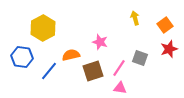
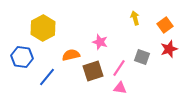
gray square: moved 2 px right, 1 px up
blue line: moved 2 px left, 6 px down
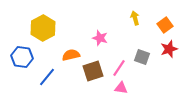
pink star: moved 4 px up
pink triangle: moved 1 px right
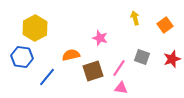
yellow hexagon: moved 8 px left
red star: moved 3 px right, 10 px down
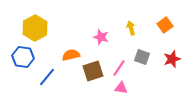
yellow arrow: moved 4 px left, 10 px down
pink star: moved 1 px right, 1 px up
blue hexagon: moved 1 px right
